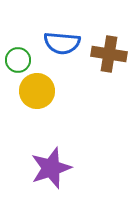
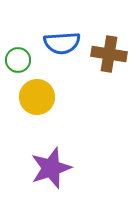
blue semicircle: rotated 9 degrees counterclockwise
yellow circle: moved 6 px down
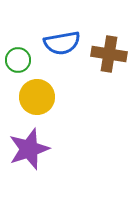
blue semicircle: rotated 6 degrees counterclockwise
purple star: moved 22 px left, 19 px up
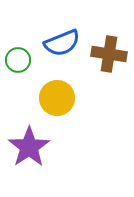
blue semicircle: rotated 12 degrees counterclockwise
yellow circle: moved 20 px right, 1 px down
purple star: moved 2 px up; rotated 15 degrees counterclockwise
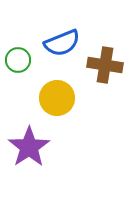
brown cross: moved 4 px left, 11 px down
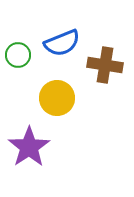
green circle: moved 5 px up
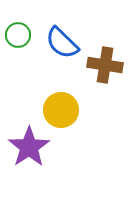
blue semicircle: rotated 66 degrees clockwise
green circle: moved 20 px up
yellow circle: moved 4 px right, 12 px down
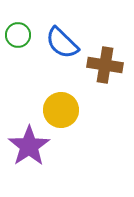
purple star: moved 1 px up
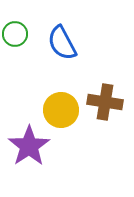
green circle: moved 3 px left, 1 px up
blue semicircle: rotated 18 degrees clockwise
brown cross: moved 37 px down
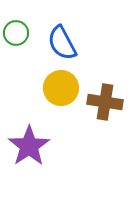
green circle: moved 1 px right, 1 px up
yellow circle: moved 22 px up
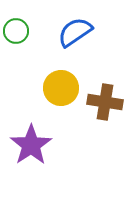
green circle: moved 2 px up
blue semicircle: moved 13 px right, 11 px up; rotated 84 degrees clockwise
purple star: moved 2 px right, 1 px up
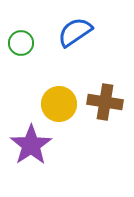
green circle: moved 5 px right, 12 px down
yellow circle: moved 2 px left, 16 px down
